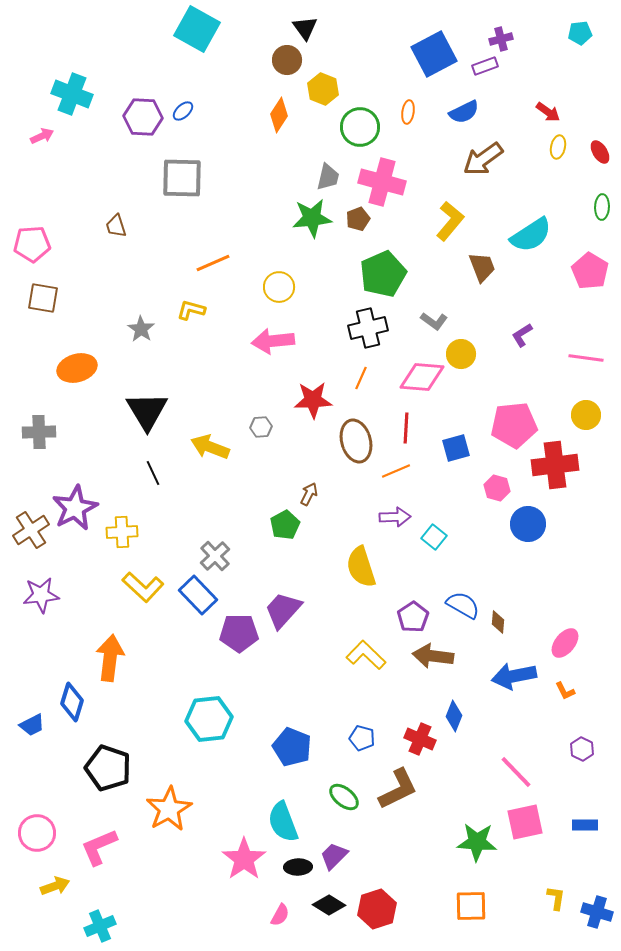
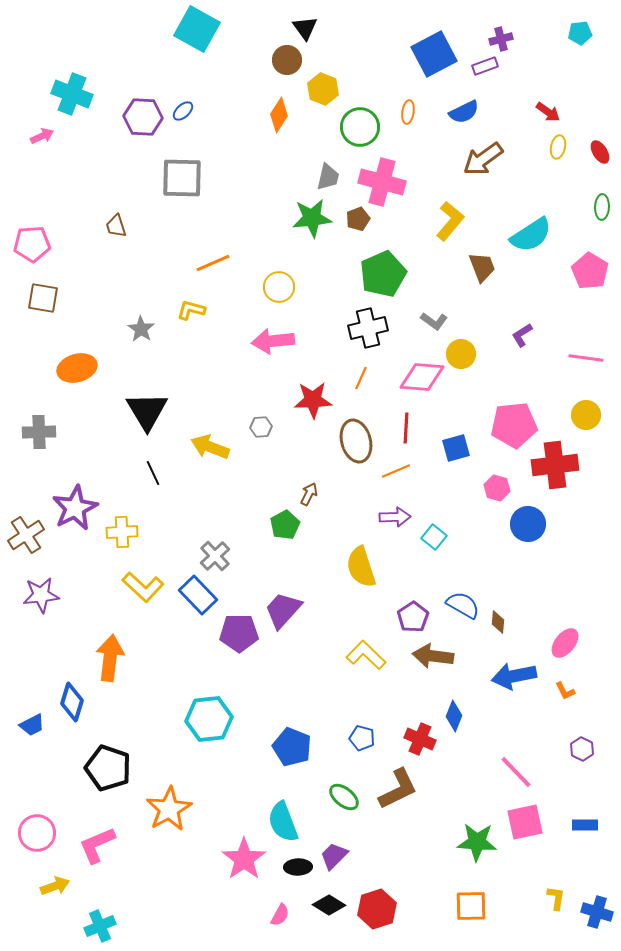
brown cross at (31, 530): moved 5 px left, 5 px down
pink L-shape at (99, 847): moved 2 px left, 2 px up
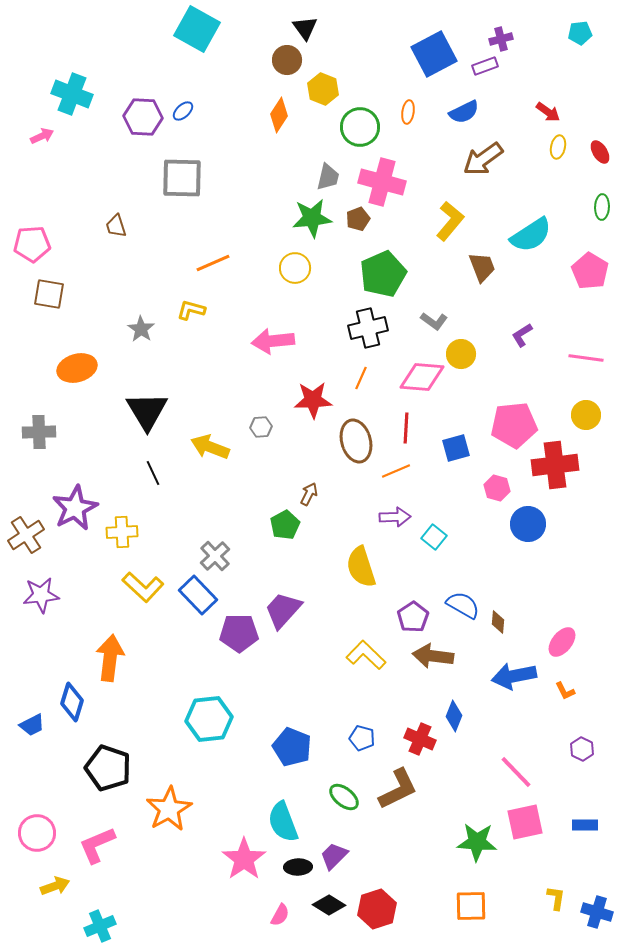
yellow circle at (279, 287): moved 16 px right, 19 px up
brown square at (43, 298): moved 6 px right, 4 px up
pink ellipse at (565, 643): moved 3 px left, 1 px up
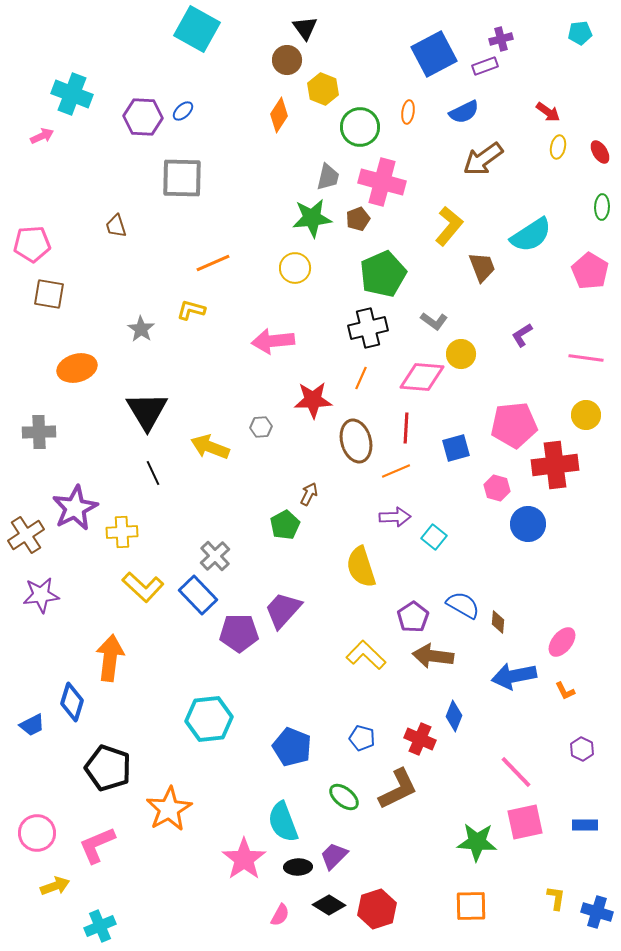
yellow L-shape at (450, 221): moved 1 px left, 5 px down
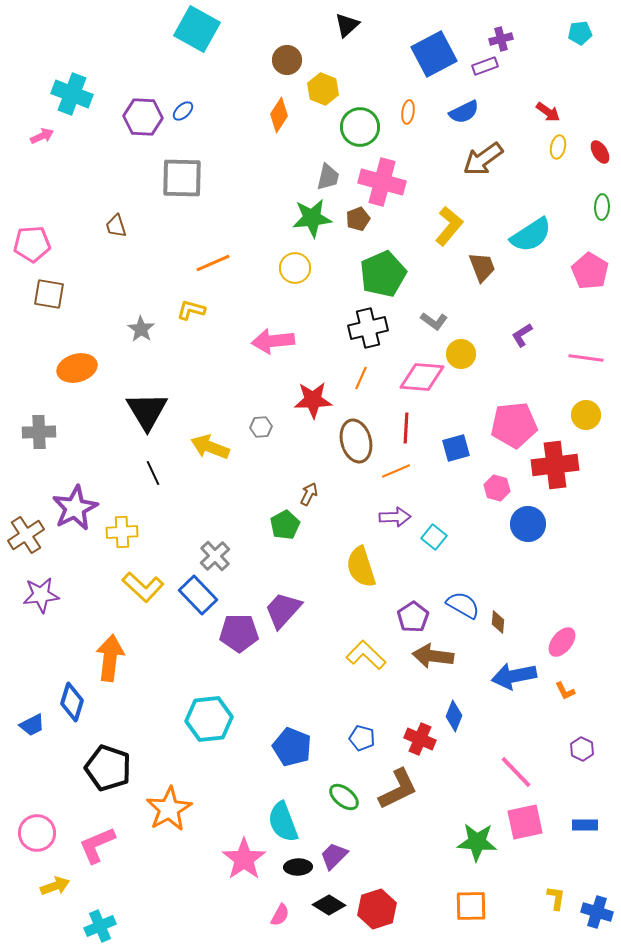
black triangle at (305, 28): moved 42 px right, 3 px up; rotated 24 degrees clockwise
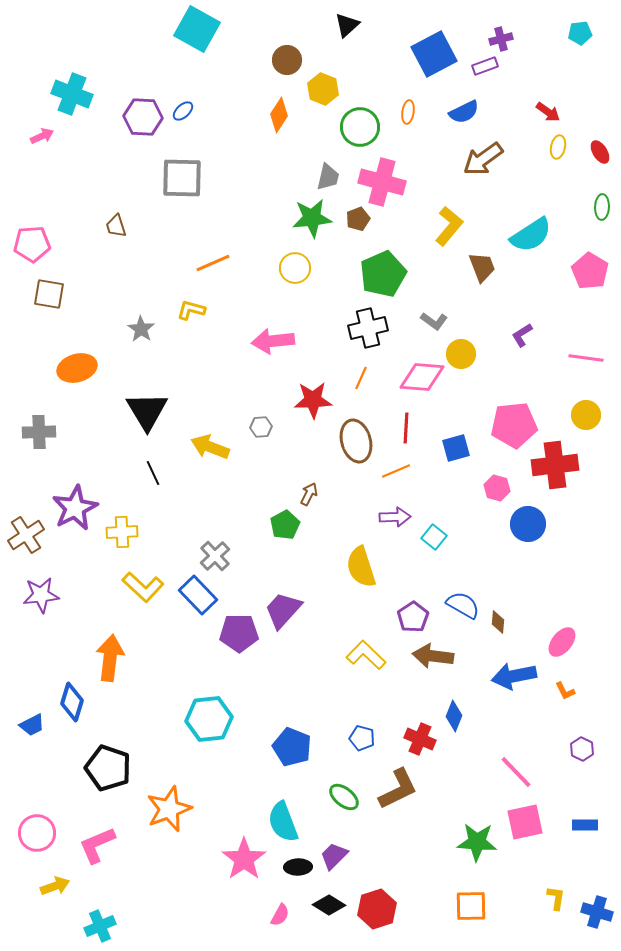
orange star at (169, 809): rotated 9 degrees clockwise
